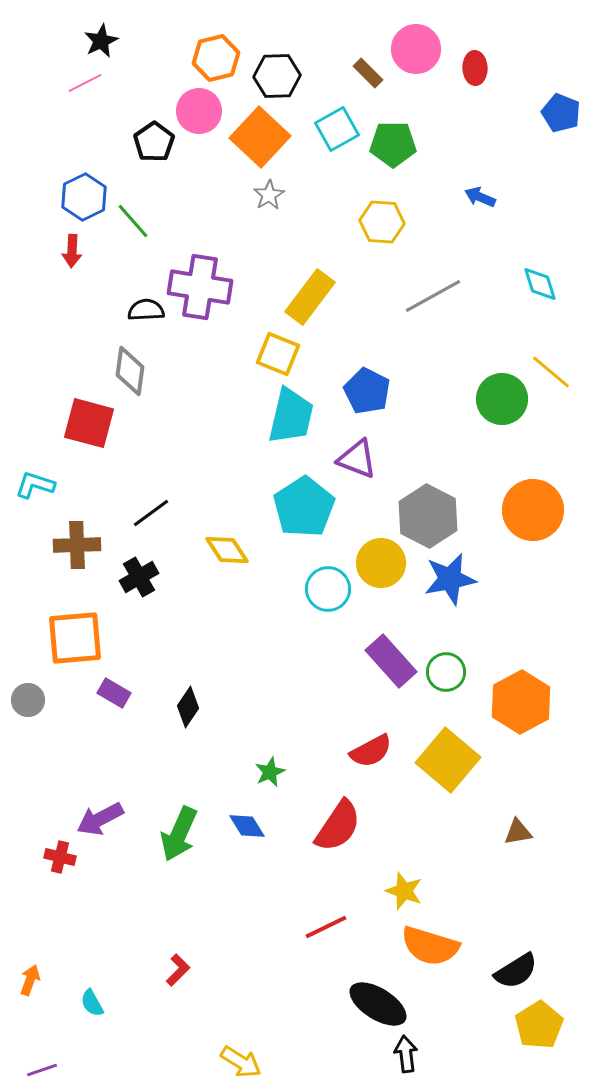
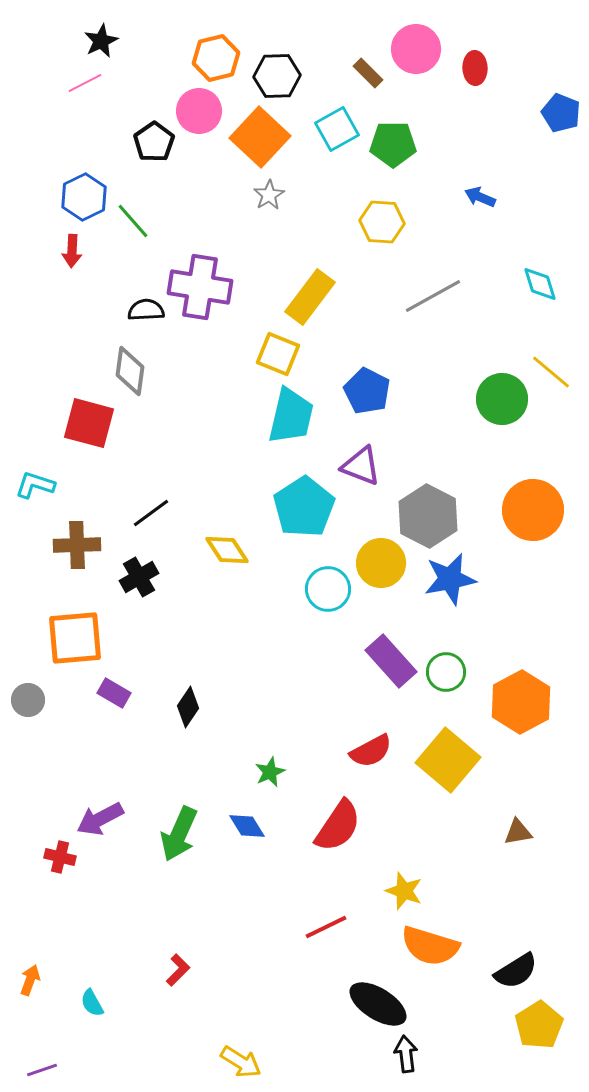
purple triangle at (357, 459): moved 4 px right, 7 px down
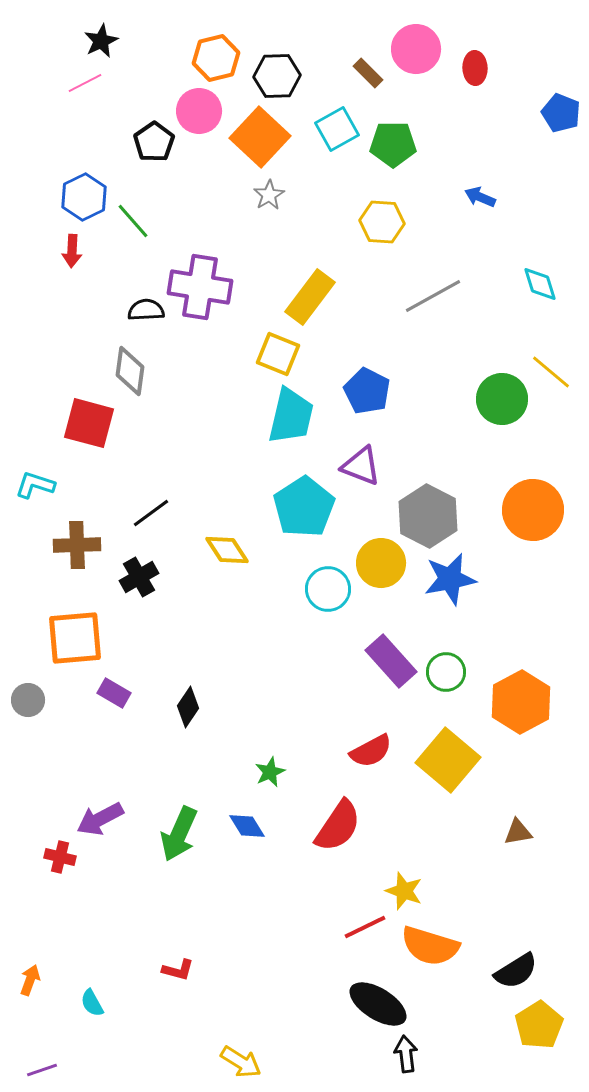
red line at (326, 927): moved 39 px right
red L-shape at (178, 970): rotated 60 degrees clockwise
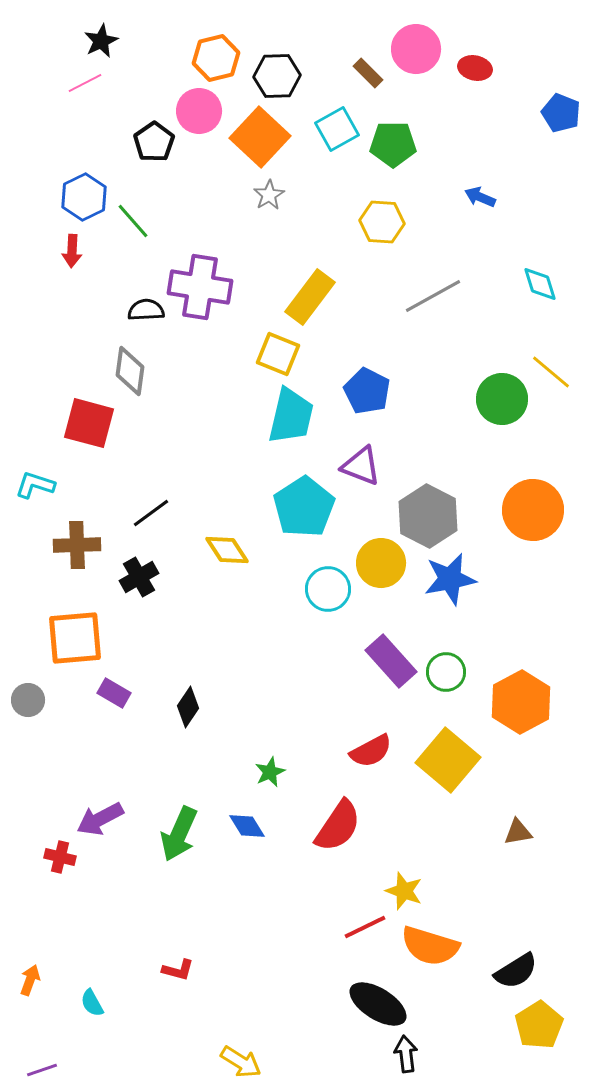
red ellipse at (475, 68): rotated 76 degrees counterclockwise
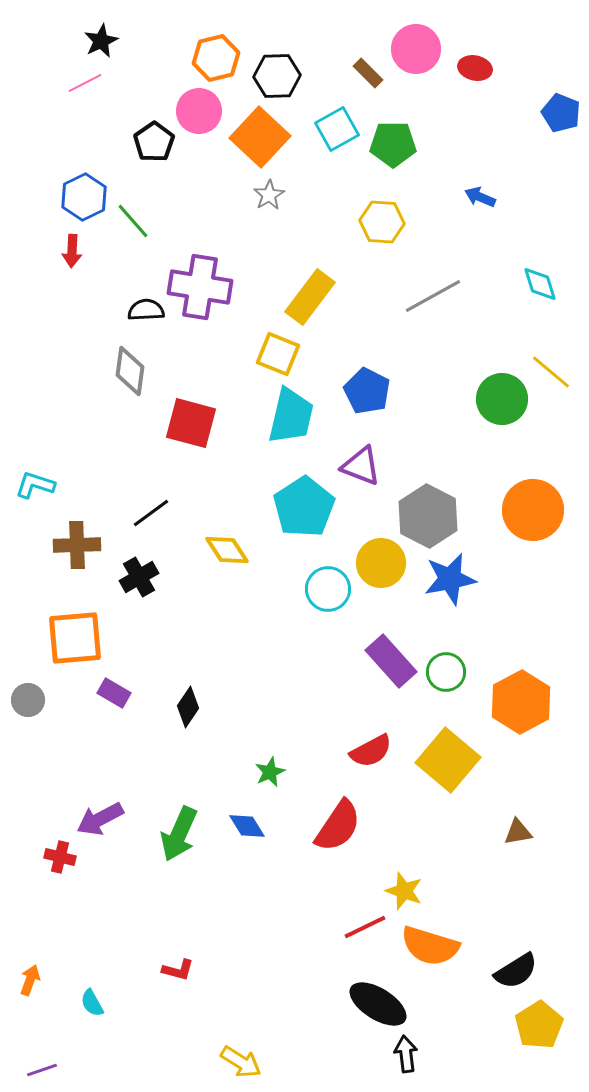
red square at (89, 423): moved 102 px right
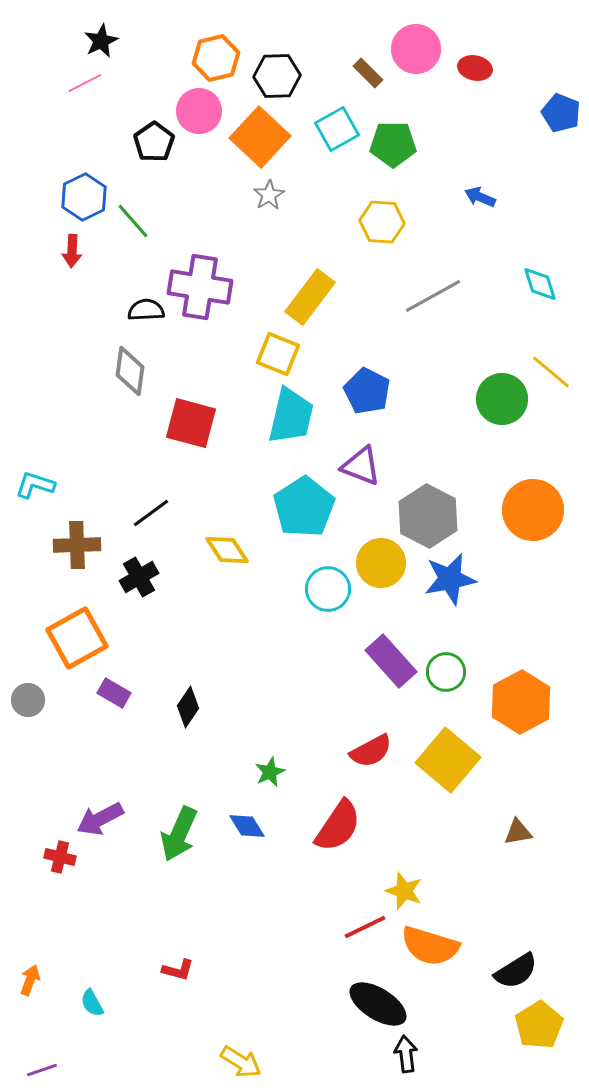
orange square at (75, 638): moved 2 px right; rotated 24 degrees counterclockwise
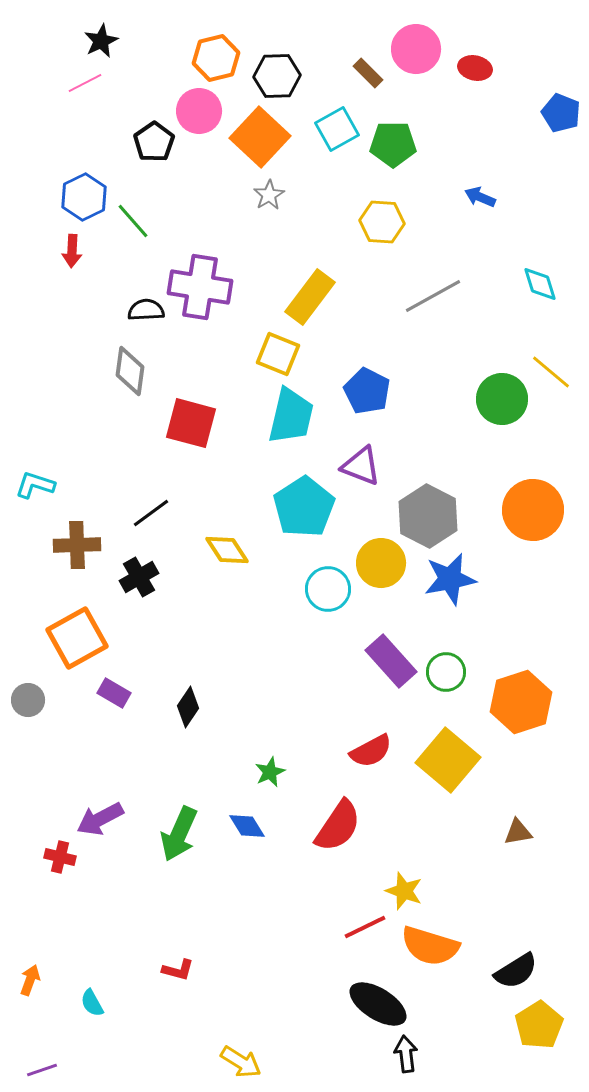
orange hexagon at (521, 702): rotated 10 degrees clockwise
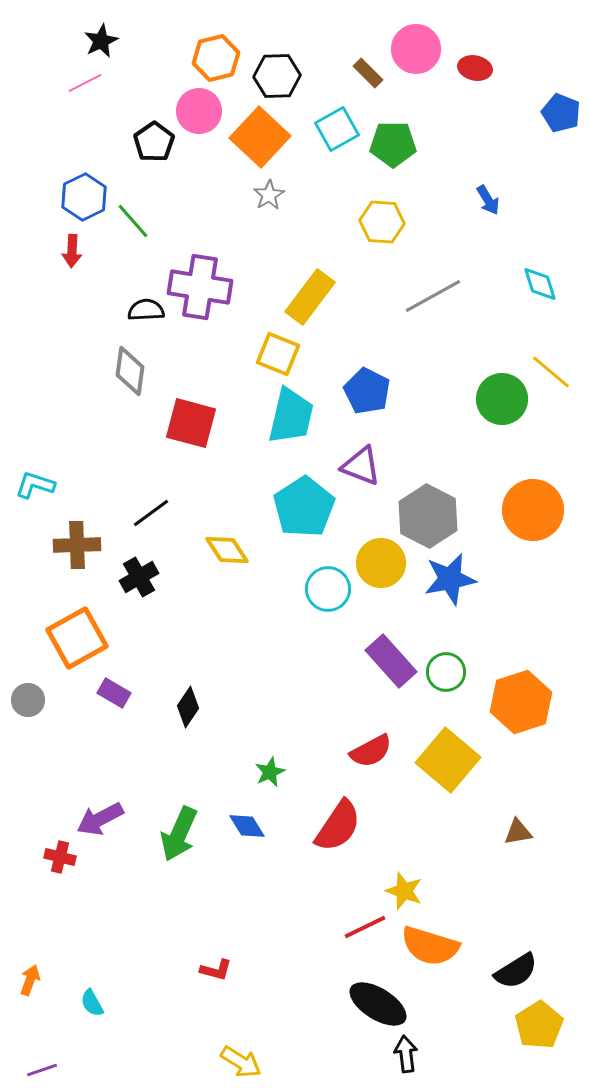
blue arrow at (480, 197): moved 8 px right, 3 px down; rotated 144 degrees counterclockwise
red L-shape at (178, 970): moved 38 px right
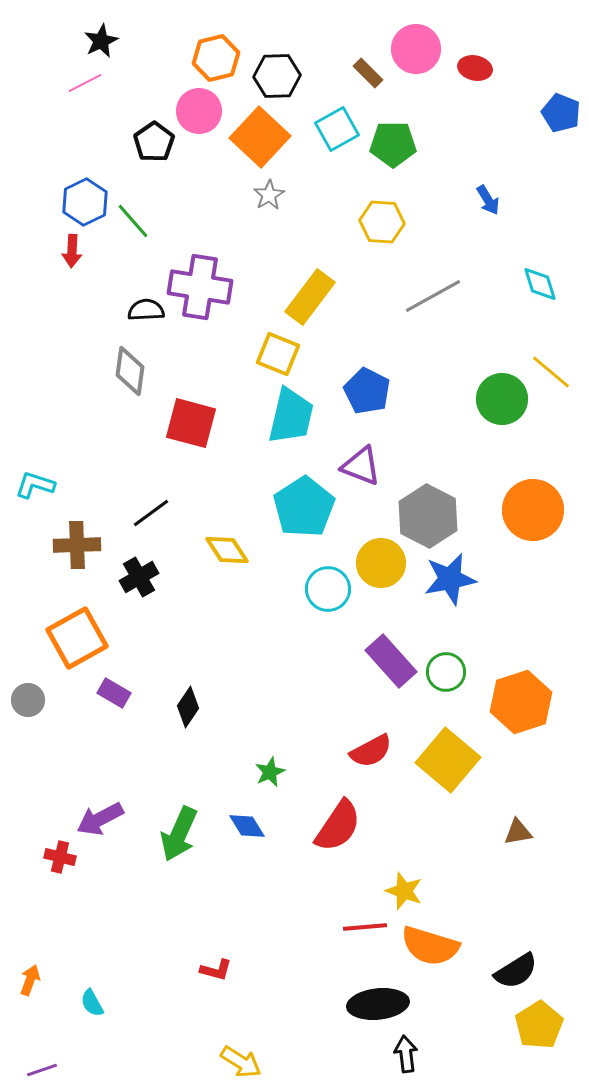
blue hexagon at (84, 197): moved 1 px right, 5 px down
red line at (365, 927): rotated 21 degrees clockwise
black ellipse at (378, 1004): rotated 38 degrees counterclockwise
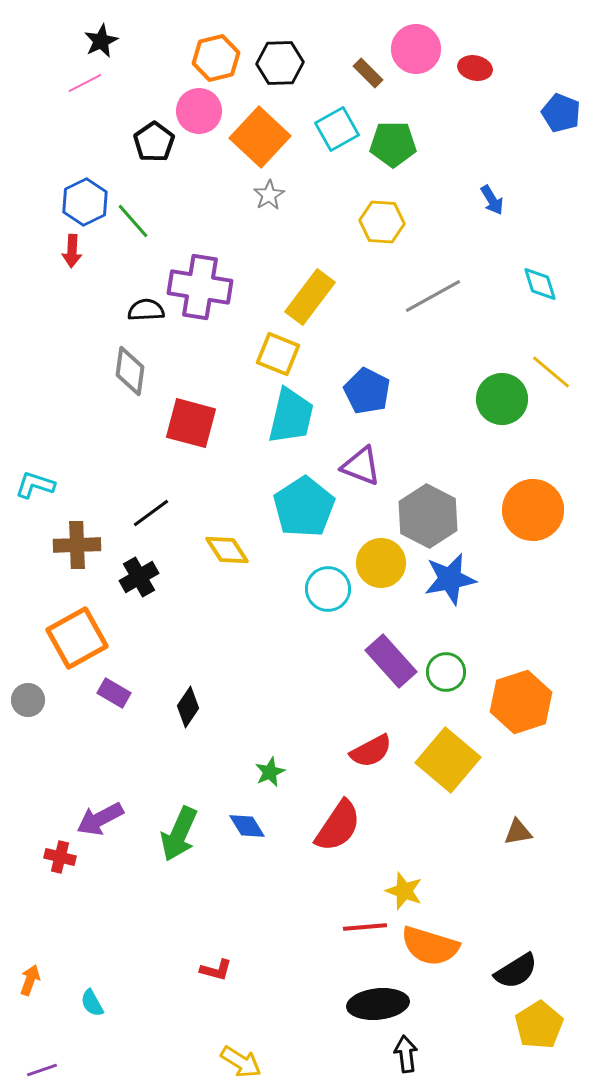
black hexagon at (277, 76): moved 3 px right, 13 px up
blue arrow at (488, 200): moved 4 px right
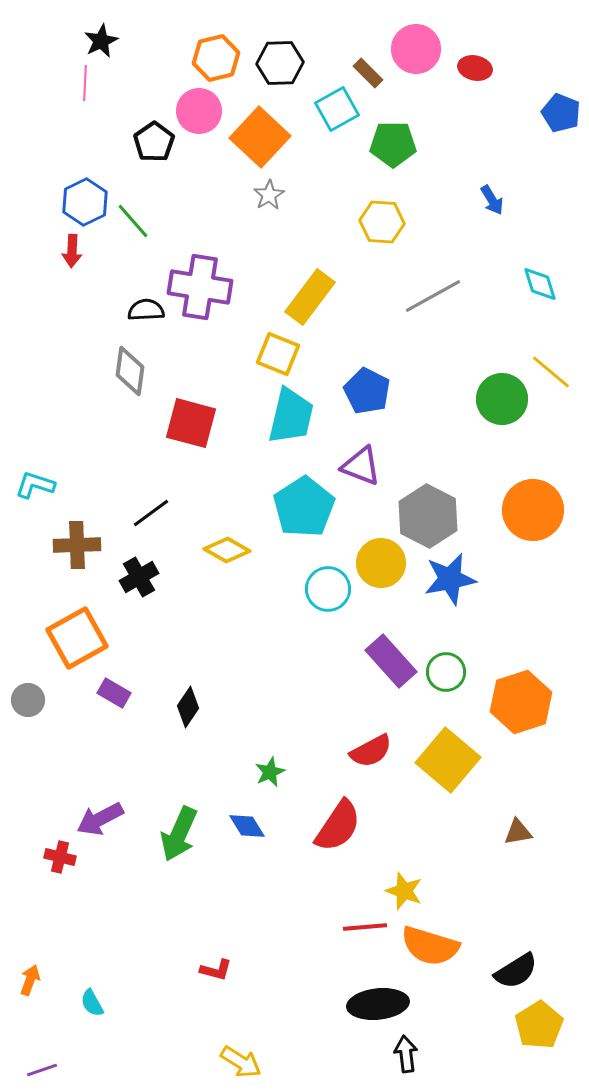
pink line at (85, 83): rotated 60 degrees counterclockwise
cyan square at (337, 129): moved 20 px up
yellow diamond at (227, 550): rotated 27 degrees counterclockwise
